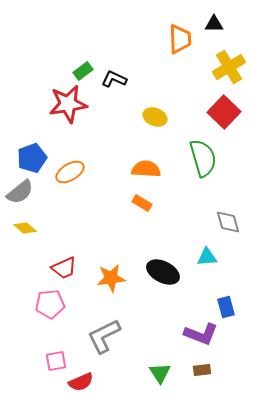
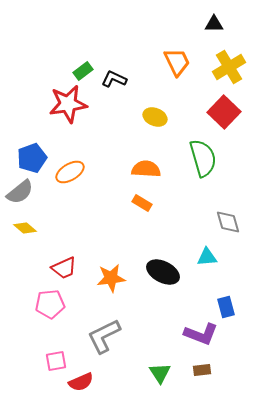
orange trapezoid: moved 3 px left, 23 px down; rotated 24 degrees counterclockwise
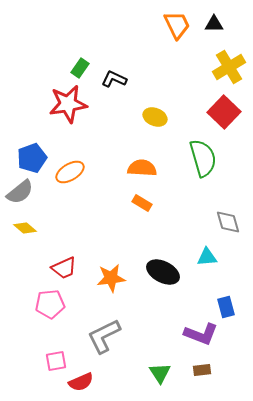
orange trapezoid: moved 37 px up
green rectangle: moved 3 px left, 3 px up; rotated 18 degrees counterclockwise
orange semicircle: moved 4 px left, 1 px up
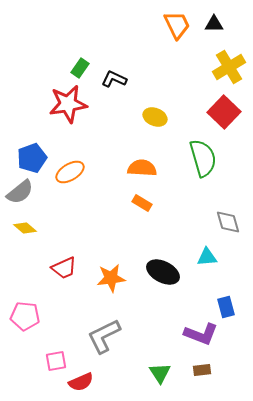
pink pentagon: moved 25 px left, 12 px down; rotated 12 degrees clockwise
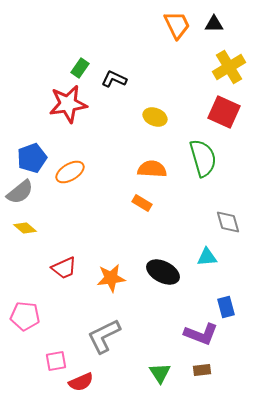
red square: rotated 20 degrees counterclockwise
orange semicircle: moved 10 px right, 1 px down
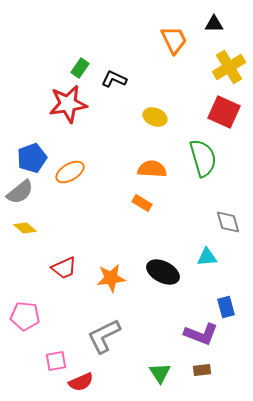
orange trapezoid: moved 3 px left, 15 px down
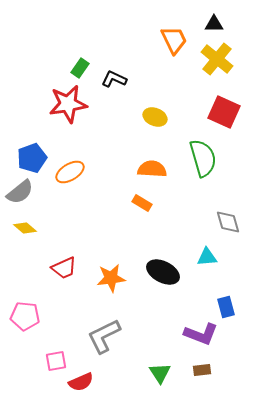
yellow cross: moved 12 px left, 8 px up; rotated 20 degrees counterclockwise
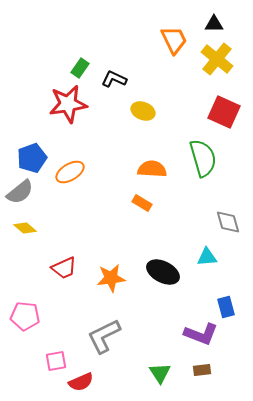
yellow ellipse: moved 12 px left, 6 px up
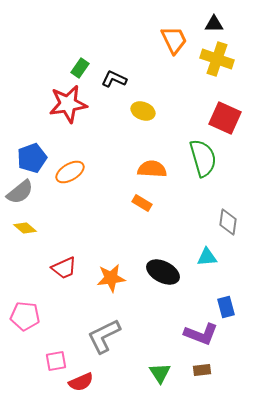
yellow cross: rotated 20 degrees counterclockwise
red square: moved 1 px right, 6 px down
gray diamond: rotated 24 degrees clockwise
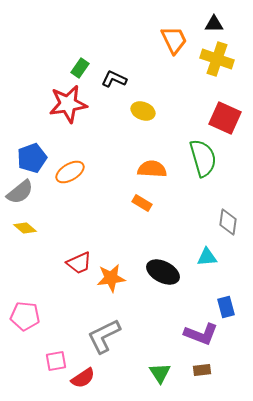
red trapezoid: moved 15 px right, 5 px up
red semicircle: moved 2 px right, 4 px up; rotated 10 degrees counterclockwise
